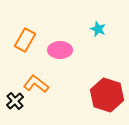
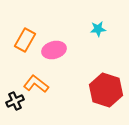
cyan star: rotated 28 degrees counterclockwise
pink ellipse: moved 6 px left; rotated 15 degrees counterclockwise
red hexagon: moved 1 px left, 5 px up
black cross: rotated 18 degrees clockwise
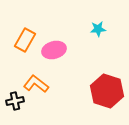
red hexagon: moved 1 px right, 1 px down
black cross: rotated 12 degrees clockwise
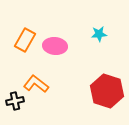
cyan star: moved 1 px right, 5 px down
pink ellipse: moved 1 px right, 4 px up; rotated 20 degrees clockwise
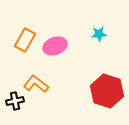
pink ellipse: rotated 25 degrees counterclockwise
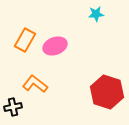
cyan star: moved 3 px left, 20 px up
orange L-shape: moved 1 px left
red hexagon: moved 1 px down
black cross: moved 2 px left, 6 px down
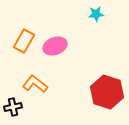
orange rectangle: moved 1 px left, 1 px down
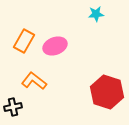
orange L-shape: moved 1 px left, 3 px up
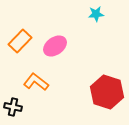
orange rectangle: moved 4 px left; rotated 15 degrees clockwise
pink ellipse: rotated 15 degrees counterclockwise
orange L-shape: moved 2 px right, 1 px down
black cross: rotated 24 degrees clockwise
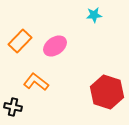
cyan star: moved 2 px left, 1 px down
